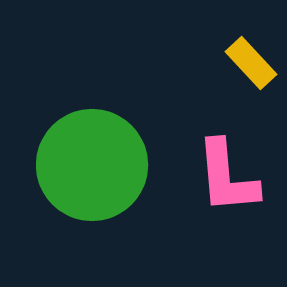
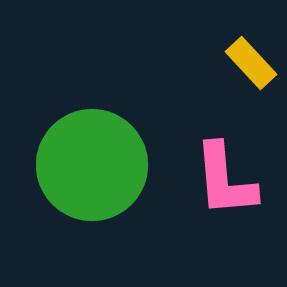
pink L-shape: moved 2 px left, 3 px down
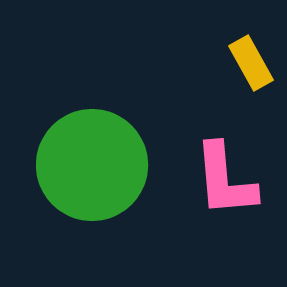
yellow rectangle: rotated 14 degrees clockwise
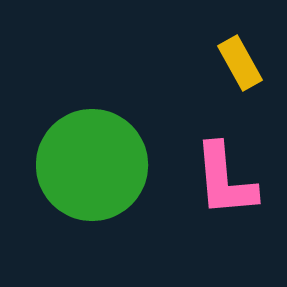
yellow rectangle: moved 11 px left
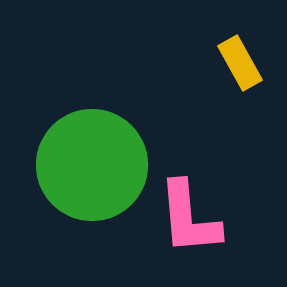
pink L-shape: moved 36 px left, 38 px down
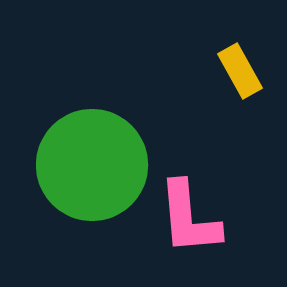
yellow rectangle: moved 8 px down
